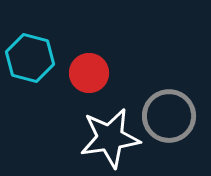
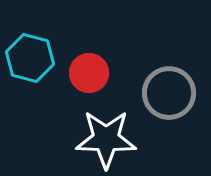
gray circle: moved 23 px up
white star: moved 4 px left, 1 px down; rotated 10 degrees clockwise
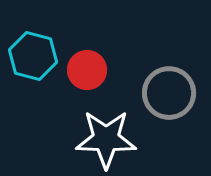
cyan hexagon: moved 3 px right, 2 px up
red circle: moved 2 px left, 3 px up
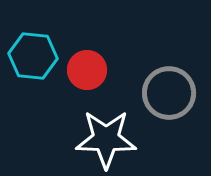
cyan hexagon: rotated 9 degrees counterclockwise
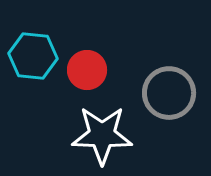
white star: moved 4 px left, 4 px up
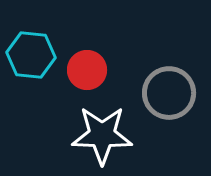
cyan hexagon: moved 2 px left, 1 px up
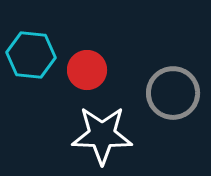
gray circle: moved 4 px right
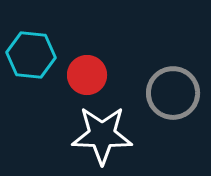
red circle: moved 5 px down
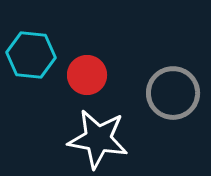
white star: moved 4 px left, 4 px down; rotated 8 degrees clockwise
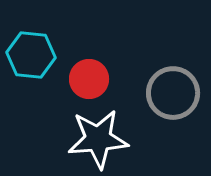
red circle: moved 2 px right, 4 px down
white star: rotated 14 degrees counterclockwise
